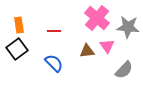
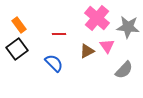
orange rectangle: rotated 28 degrees counterclockwise
red line: moved 5 px right, 3 px down
brown triangle: rotated 21 degrees counterclockwise
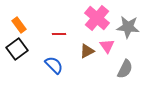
blue semicircle: moved 2 px down
gray semicircle: moved 1 px right, 1 px up; rotated 18 degrees counterclockwise
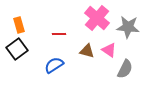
orange rectangle: rotated 21 degrees clockwise
pink triangle: moved 2 px right, 4 px down; rotated 21 degrees counterclockwise
brown triangle: rotated 42 degrees clockwise
blue semicircle: rotated 78 degrees counterclockwise
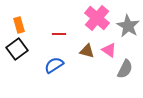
gray star: moved 1 px up; rotated 25 degrees clockwise
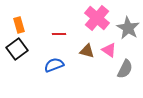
gray star: moved 2 px down
blue semicircle: rotated 12 degrees clockwise
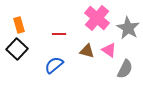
black square: rotated 10 degrees counterclockwise
blue semicircle: rotated 18 degrees counterclockwise
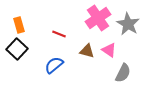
pink cross: moved 1 px right; rotated 15 degrees clockwise
gray star: moved 4 px up
red line: rotated 24 degrees clockwise
gray semicircle: moved 2 px left, 4 px down
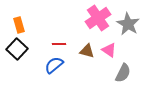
red line: moved 10 px down; rotated 24 degrees counterclockwise
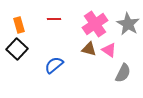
pink cross: moved 3 px left, 6 px down
red line: moved 5 px left, 25 px up
brown triangle: moved 2 px right, 2 px up
